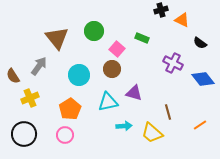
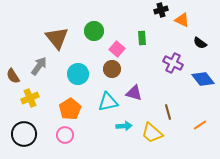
green rectangle: rotated 64 degrees clockwise
cyan circle: moved 1 px left, 1 px up
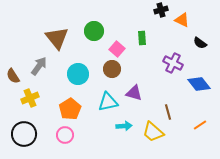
blue diamond: moved 4 px left, 5 px down
yellow trapezoid: moved 1 px right, 1 px up
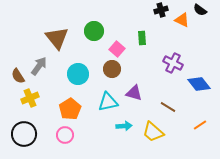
black semicircle: moved 33 px up
brown semicircle: moved 5 px right
brown line: moved 5 px up; rotated 42 degrees counterclockwise
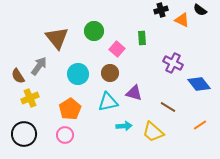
brown circle: moved 2 px left, 4 px down
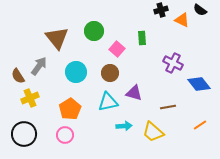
cyan circle: moved 2 px left, 2 px up
brown line: rotated 42 degrees counterclockwise
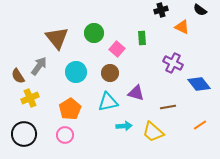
orange triangle: moved 7 px down
green circle: moved 2 px down
purple triangle: moved 2 px right
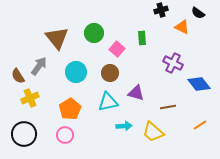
black semicircle: moved 2 px left, 3 px down
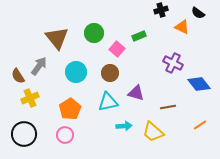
green rectangle: moved 3 px left, 2 px up; rotated 72 degrees clockwise
